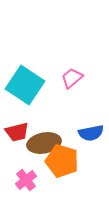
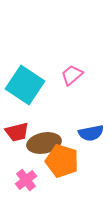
pink trapezoid: moved 3 px up
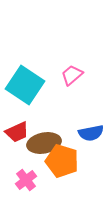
red trapezoid: rotated 10 degrees counterclockwise
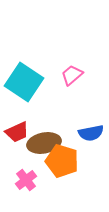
cyan square: moved 1 px left, 3 px up
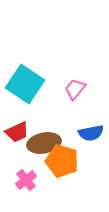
pink trapezoid: moved 3 px right, 14 px down; rotated 10 degrees counterclockwise
cyan square: moved 1 px right, 2 px down
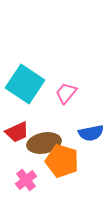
pink trapezoid: moved 9 px left, 4 px down
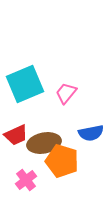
cyan square: rotated 33 degrees clockwise
red trapezoid: moved 1 px left, 3 px down
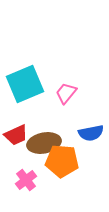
orange pentagon: rotated 12 degrees counterclockwise
